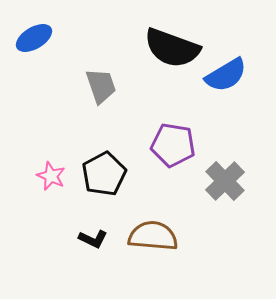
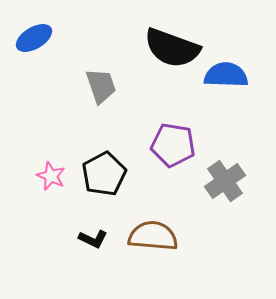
blue semicircle: rotated 147 degrees counterclockwise
gray cross: rotated 9 degrees clockwise
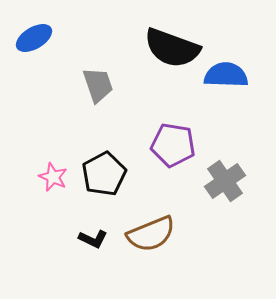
gray trapezoid: moved 3 px left, 1 px up
pink star: moved 2 px right, 1 px down
brown semicircle: moved 2 px left, 2 px up; rotated 153 degrees clockwise
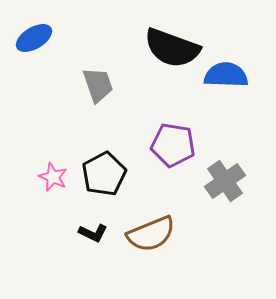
black L-shape: moved 6 px up
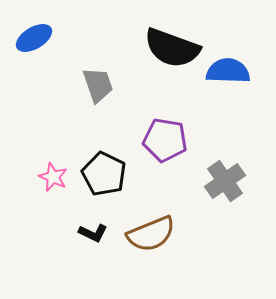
blue semicircle: moved 2 px right, 4 px up
purple pentagon: moved 8 px left, 5 px up
black pentagon: rotated 18 degrees counterclockwise
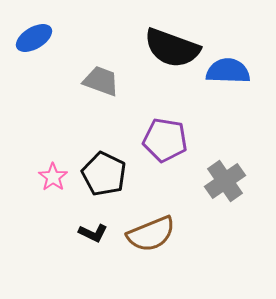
gray trapezoid: moved 3 px right, 4 px up; rotated 51 degrees counterclockwise
pink star: rotated 12 degrees clockwise
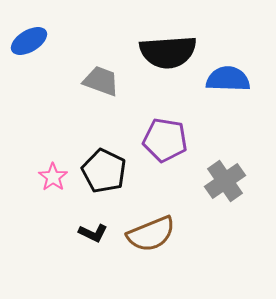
blue ellipse: moved 5 px left, 3 px down
black semicircle: moved 4 px left, 4 px down; rotated 24 degrees counterclockwise
blue semicircle: moved 8 px down
black pentagon: moved 3 px up
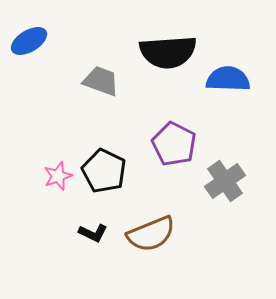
purple pentagon: moved 9 px right, 4 px down; rotated 18 degrees clockwise
pink star: moved 5 px right, 1 px up; rotated 16 degrees clockwise
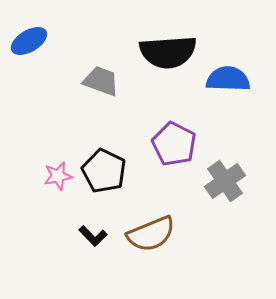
pink star: rotated 8 degrees clockwise
black L-shape: moved 3 px down; rotated 20 degrees clockwise
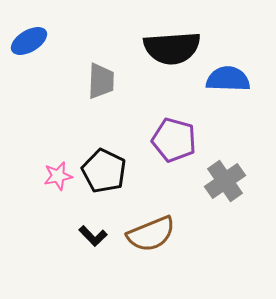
black semicircle: moved 4 px right, 4 px up
gray trapezoid: rotated 72 degrees clockwise
purple pentagon: moved 4 px up; rotated 12 degrees counterclockwise
